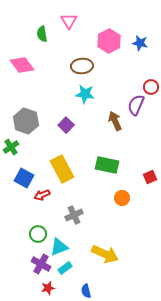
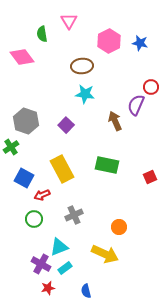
pink diamond: moved 8 px up
orange circle: moved 3 px left, 29 px down
green circle: moved 4 px left, 15 px up
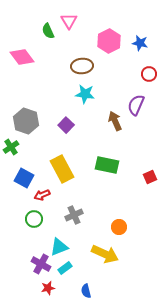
green semicircle: moved 6 px right, 3 px up; rotated 14 degrees counterclockwise
red circle: moved 2 px left, 13 px up
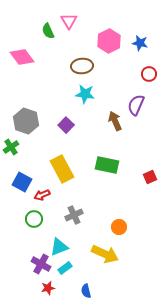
blue square: moved 2 px left, 4 px down
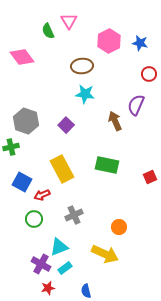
green cross: rotated 21 degrees clockwise
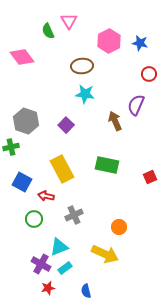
red arrow: moved 4 px right, 1 px down; rotated 35 degrees clockwise
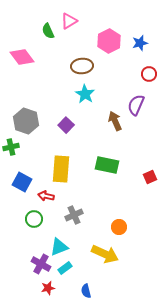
pink triangle: rotated 30 degrees clockwise
blue star: rotated 28 degrees counterclockwise
cyan star: rotated 24 degrees clockwise
yellow rectangle: moved 1 px left; rotated 32 degrees clockwise
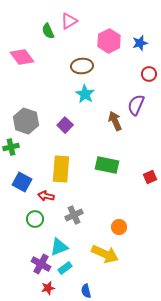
purple square: moved 1 px left
green circle: moved 1 px right
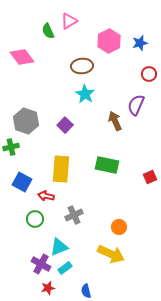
yellow arrow: moved 6 px right
